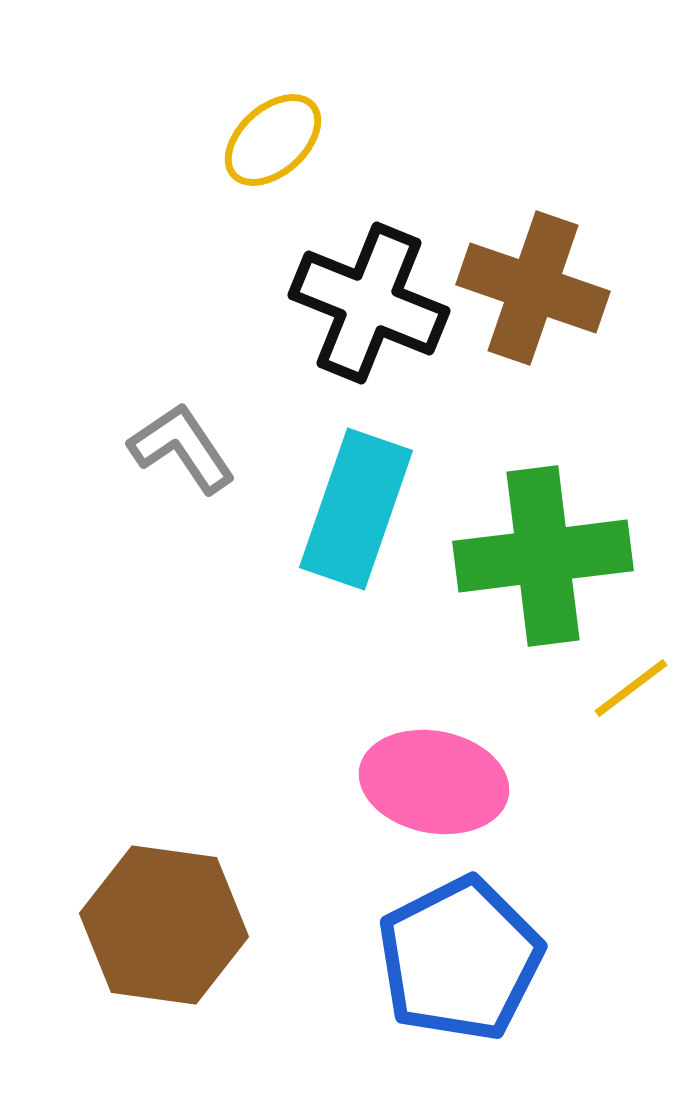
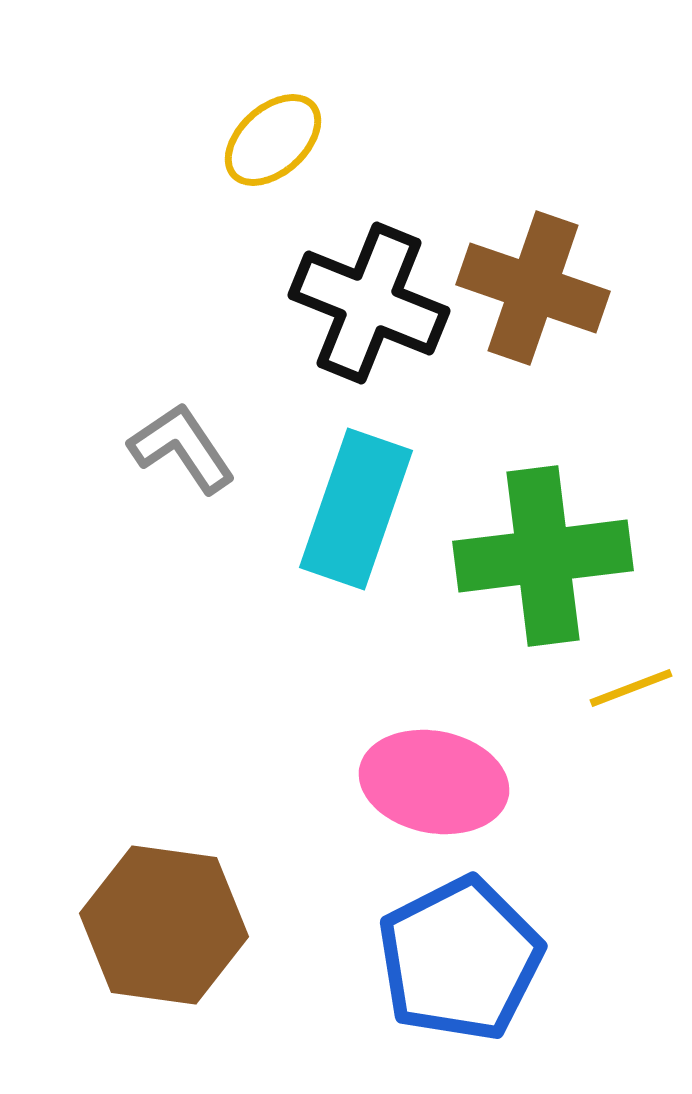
yellow line: rotated 16 degrees clockwise
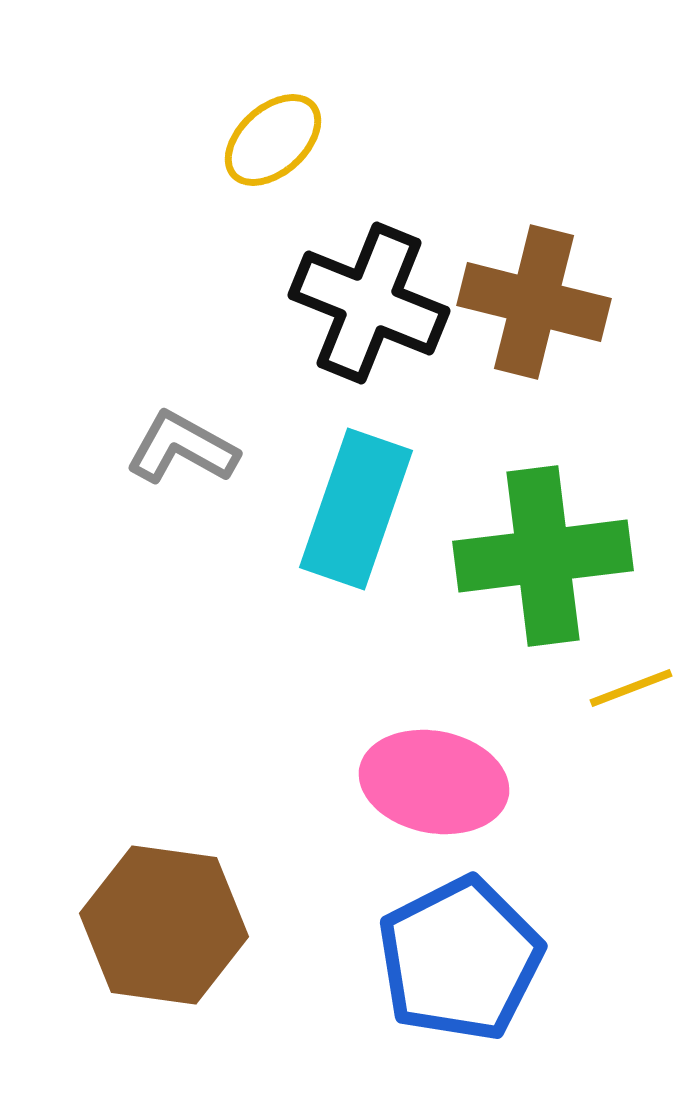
brown cross: moved 1 px right, 14 px down; rotated 5 degrees counterclockwise
gray L-shape: rotated 27 degrees counterclockwise
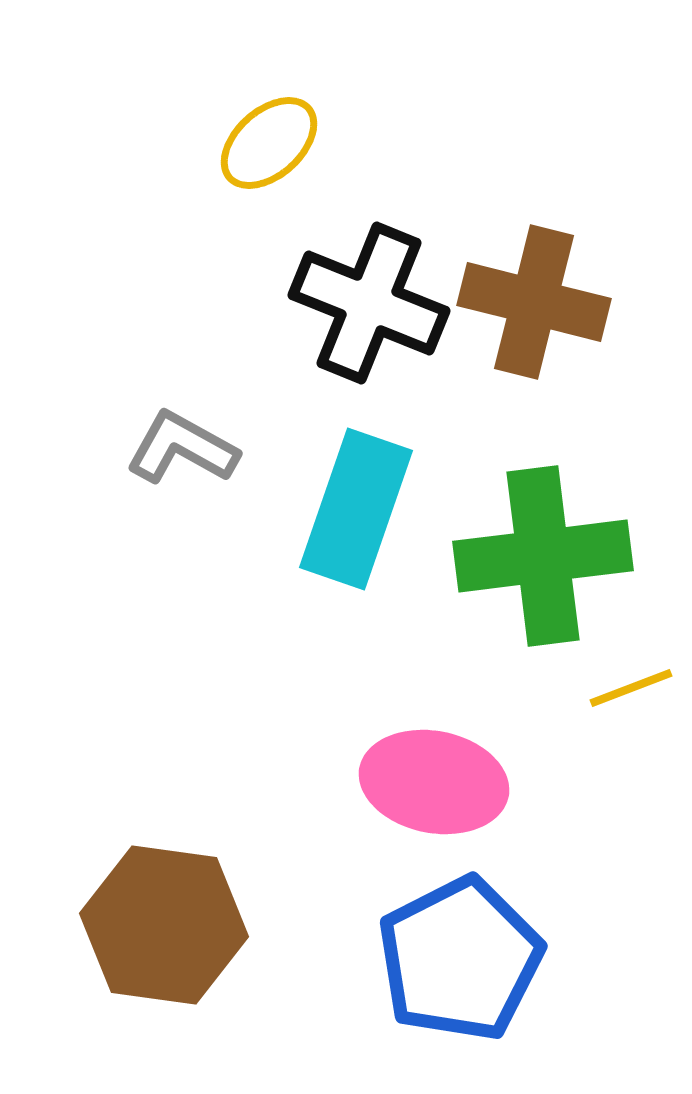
yellow ellipse: moved 4 px left, 3 px down
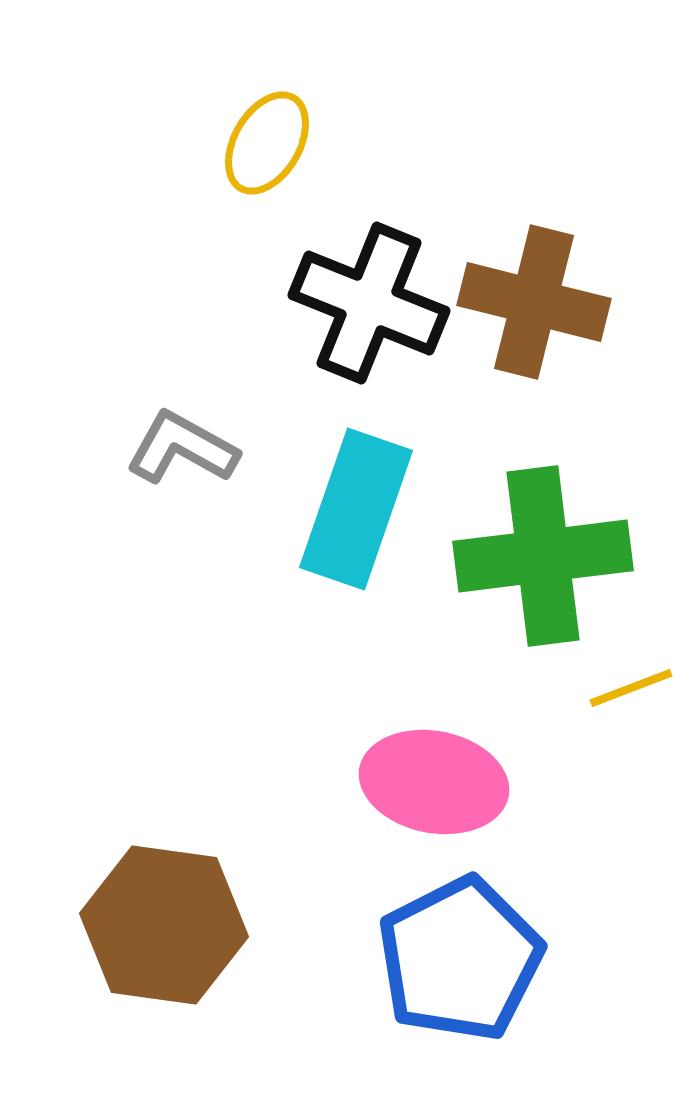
yellow ellipse: moved 2 px left; rotated 18 degrees counterclockwise
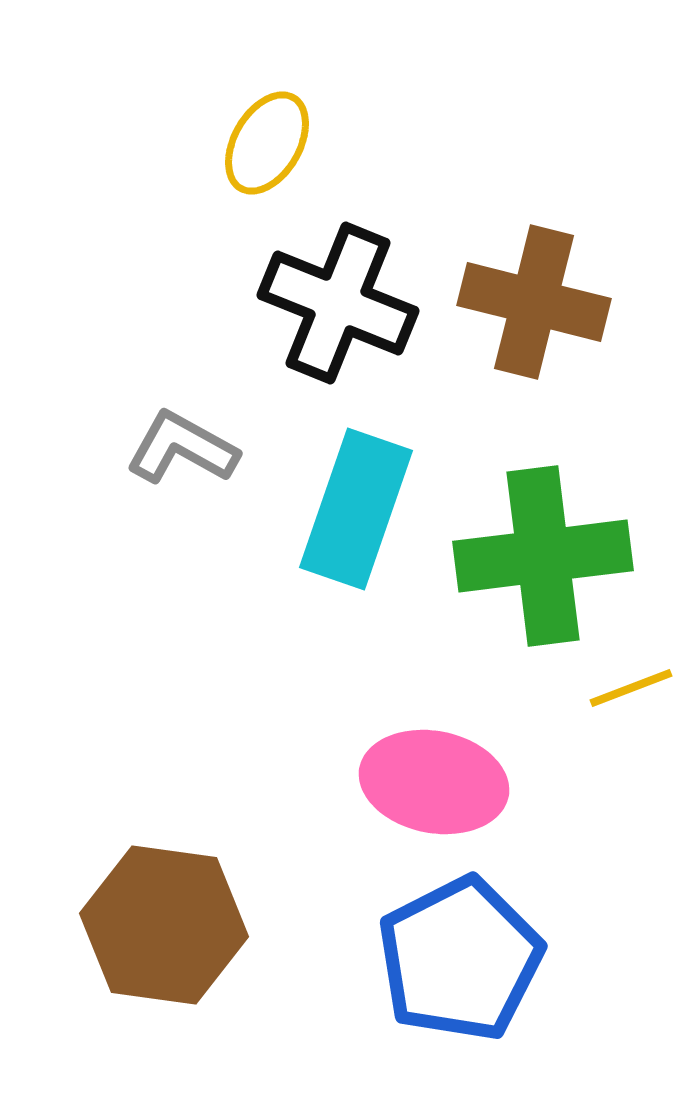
black cross: moved 31 px left
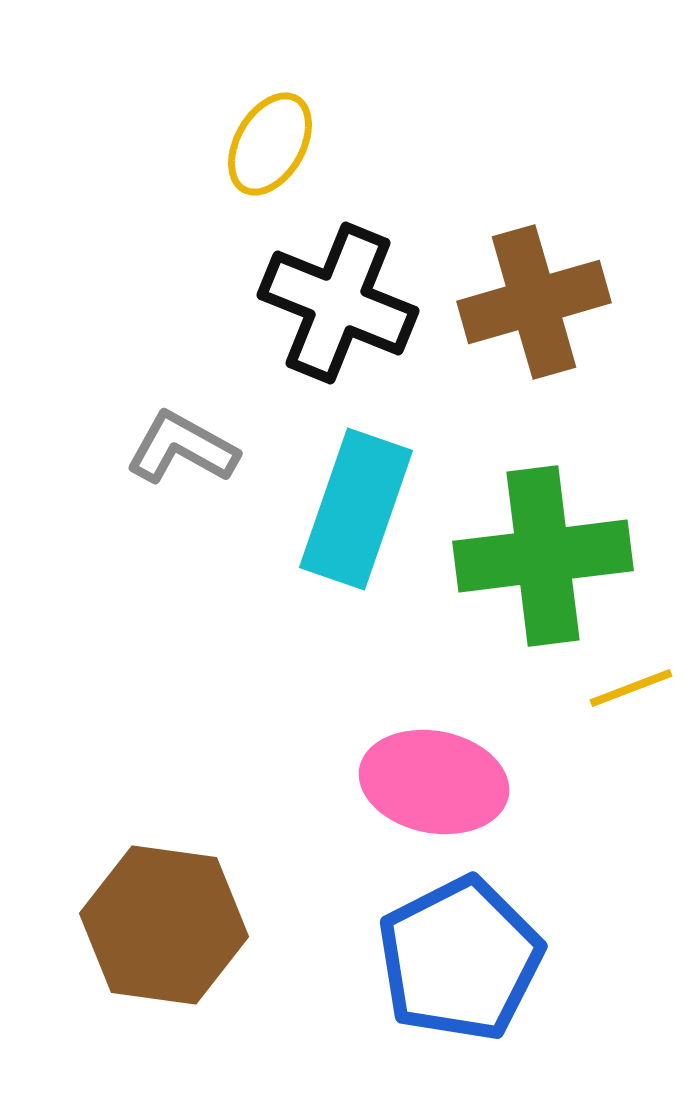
yellow ellipse: moved 3 px right, 1 px down
brown cross: rotated 30 degrees counterclockwise
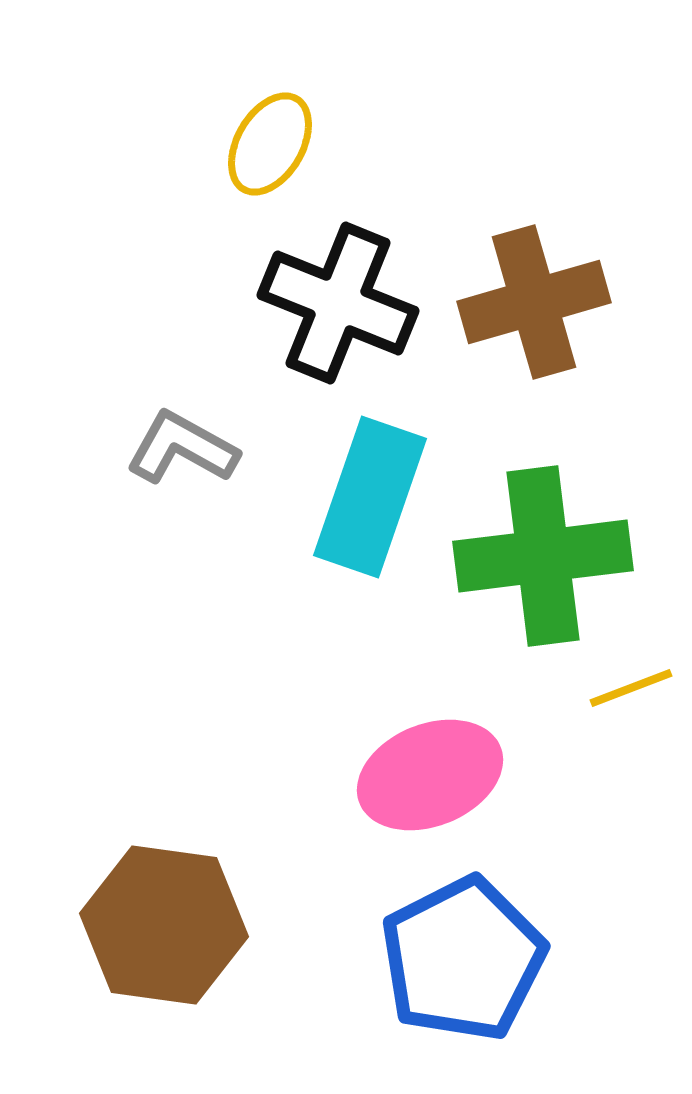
cyan rectangle: moved 14 px right, 12 px up
pink ellipse: moved 4 px left, 7 px up; rotated 33 degrees counterclockwise
blue pentagon: moved 3 px right
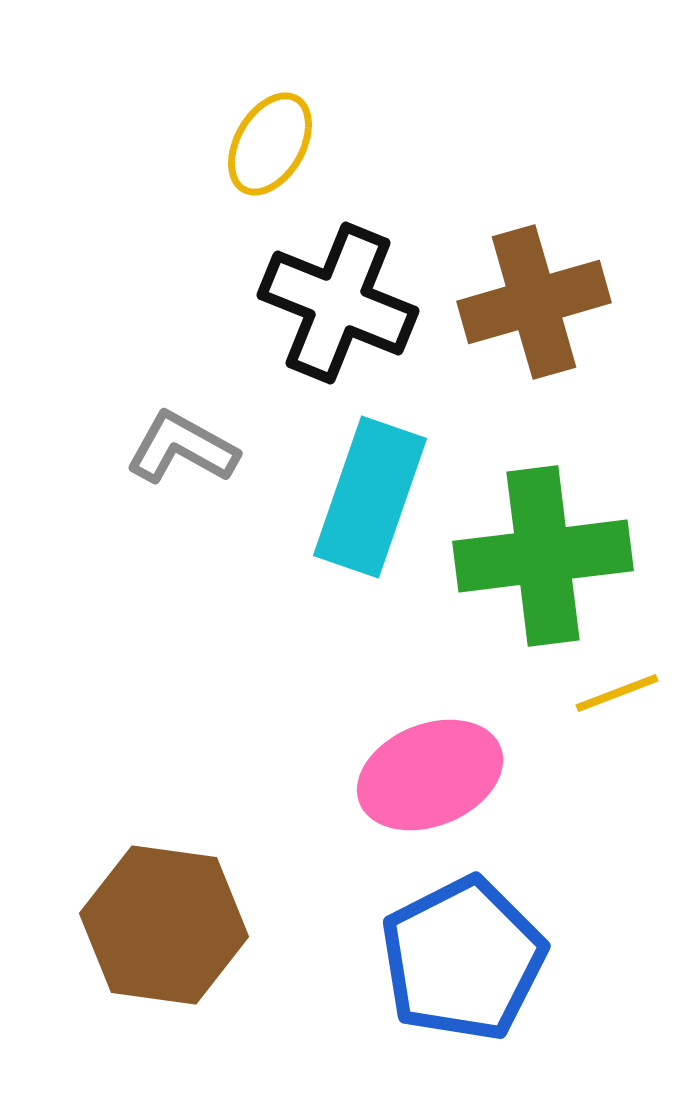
yellow line: moved 14 px left, 5 px down
